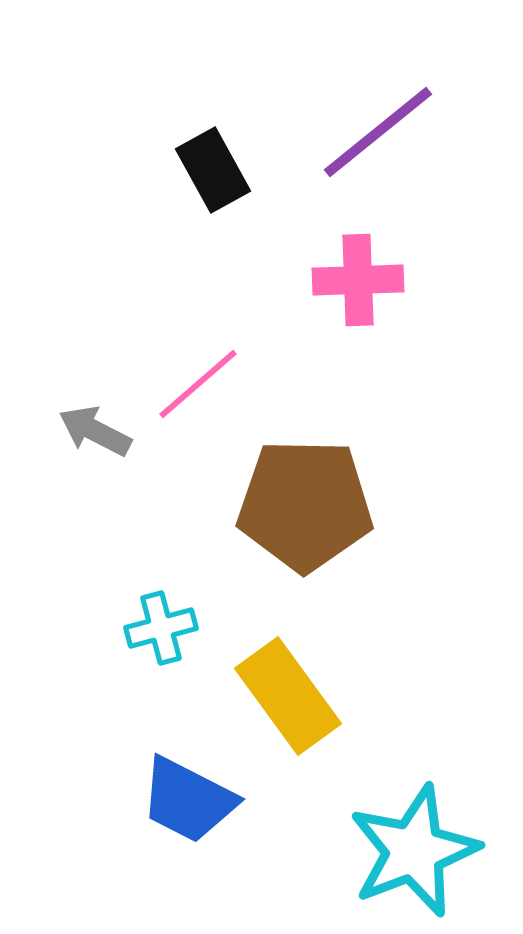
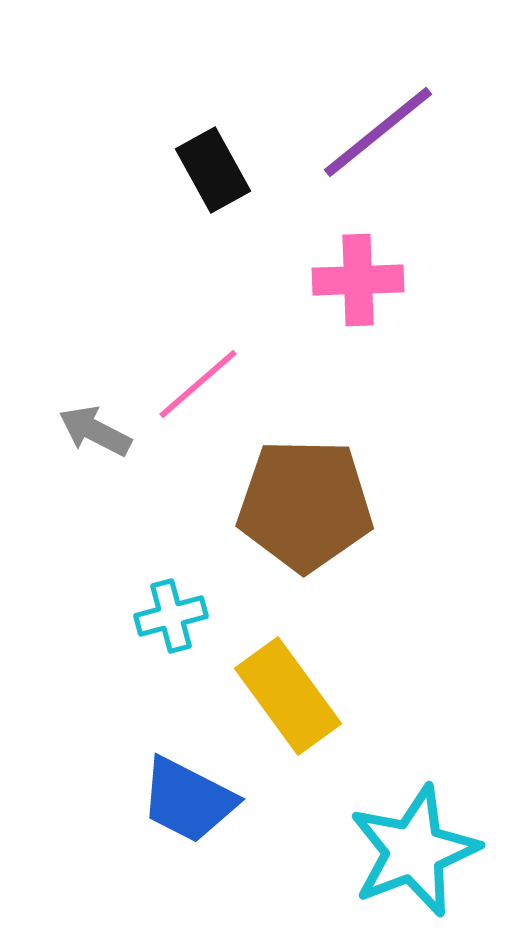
cyan cross: moved 10 px right, 12 px up
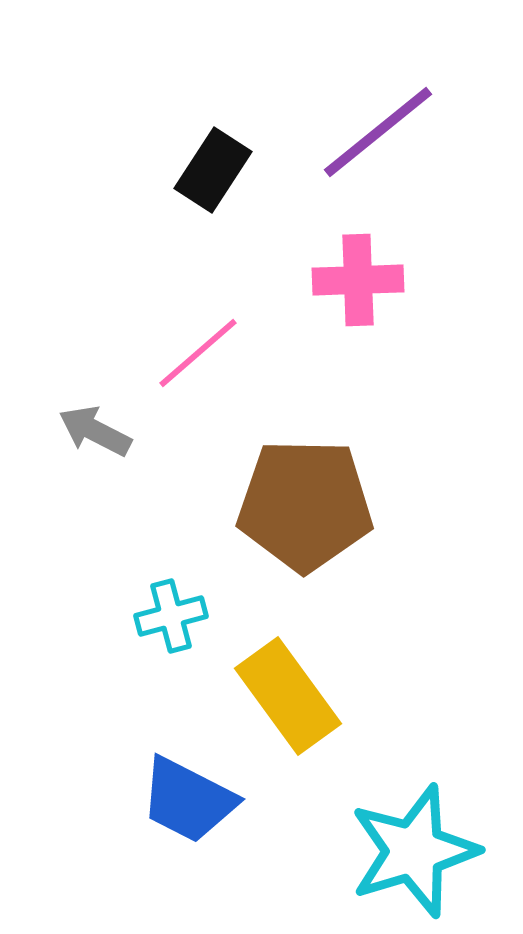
black rectangle: rotated 62 degrees clockwise
pink line: moved 31 px up
cyan star: rotated 4 degrees clockwise
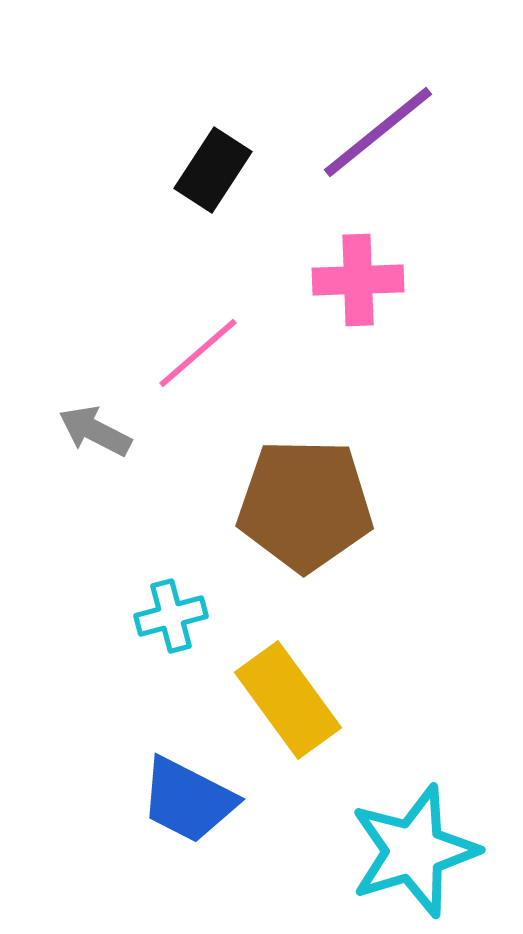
yellow rectangle: moved 4 px down
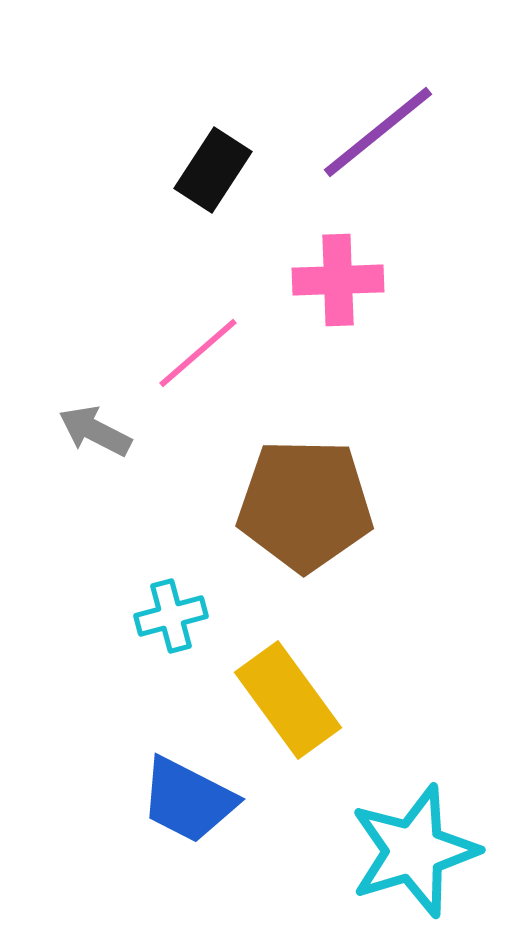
pink cross: moved 20 px left
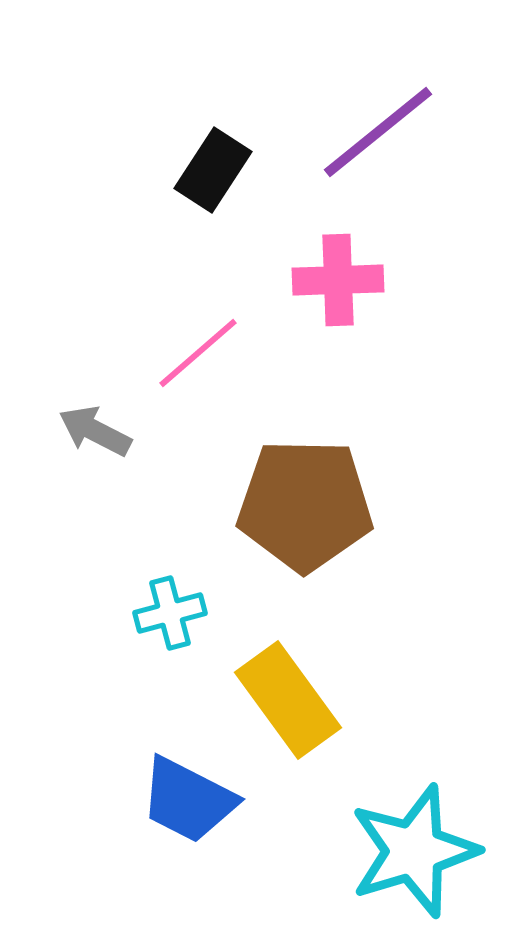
cyan cross: moved 1 px left, 3 px up
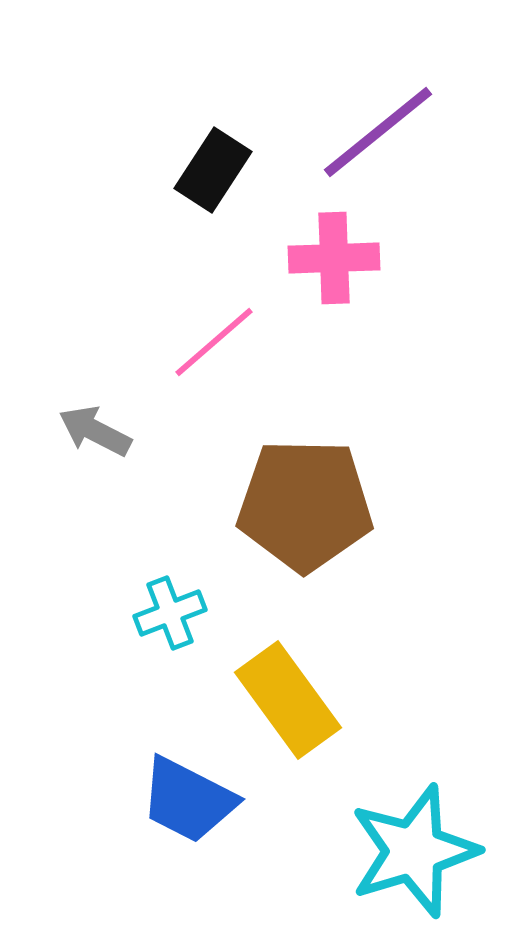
pink cross: moved 4 px left, 22 px up
pink line: moved 16 px right, 11 px up
cyan cross: rotated 6 degrees counterclockwise
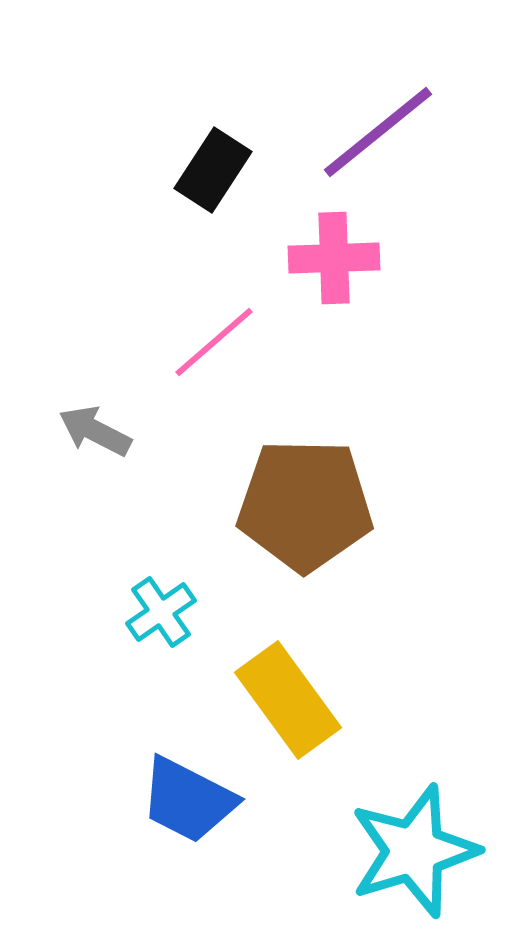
cyan cross: moved 9 px left, 1 px up; rotated 14 degrees counterclockwise
